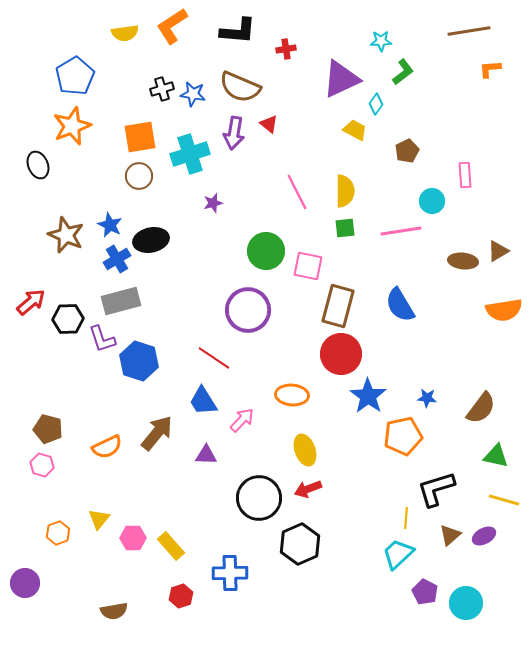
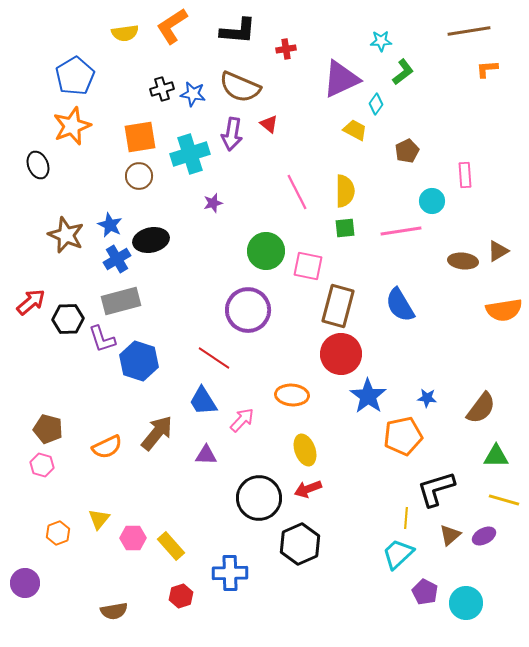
orange L-shape at (490, 69): moved 3 px left
purple arrow at (234, 133): moved 2 px left, 1 px down
green triangle at (496, 456): rotated 12 degrees counterclockwise
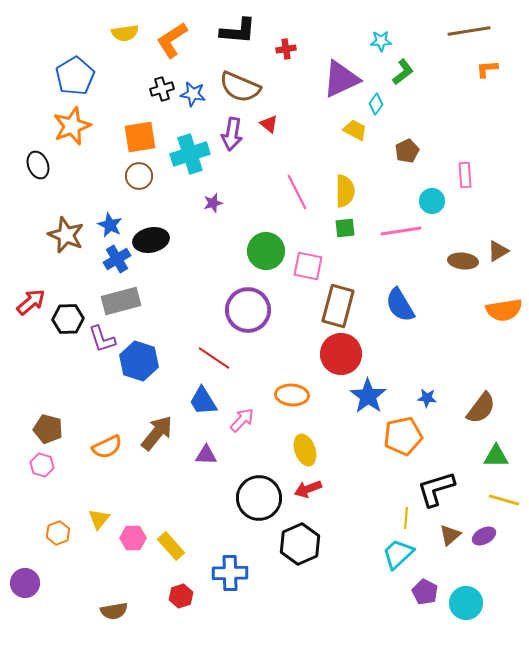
orange L-shape at (172, 26): moved 14 px down
